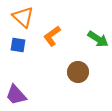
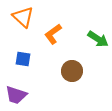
orange L-shape: moved 1 px right, 2 px up
blue square: moved 5 px right, 14 px down
brown circle: moved 6 px left, 1 px up
purple trapezoid: rotated 30 degrees counterclockwise
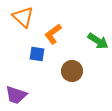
green arrow: moved 2 px down
blue square: moved 14 px right, 5 px up
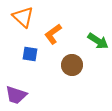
blue square: moved 7 px left
brown circle: moved 6 px up
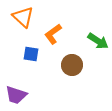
blue square: moved 1 px right
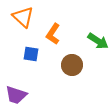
orange L-shape: rotated 20 degrees counterclockwise
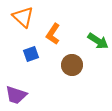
blue square: rotated 28 degrees counterclockwise
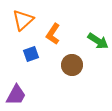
orange triangle: moved 3 px down; rotated 35 degrees clockwise
purple trapezoid: rotated 80 degrees counterclockwise
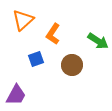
blue square: moved 5 px right, 5 px down
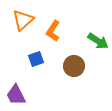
orange L-shape: moved 3 px up
brown circle: moved 2 px right, 1 px down
purple trapezoid: rotated 125 degrees clockwise
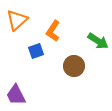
orange triangle: moved 6 px left
blue square: moved 8 px up
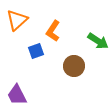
purple trapezoid: moved 1 px right
